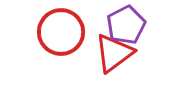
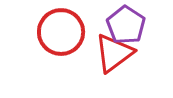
purple pentagon: rotated 12 degrees counterclockwise
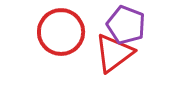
purple pentagon: rotated 12 degrees counterclockwise
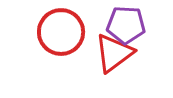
purple pentagon: rotated 18 degrees counterclockwise
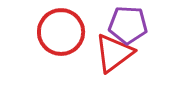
purple pentagon: moved 2 px right
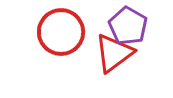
purple pentagon: moved 1 px down; rotated 27 degrees clockwise
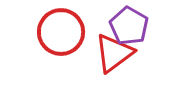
purple pentagon: moved 1 px right
